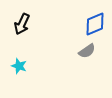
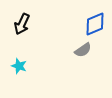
gray semicircle: moved 4 px left, 1 px up
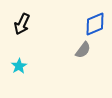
gray semicircle: rotated 18 degrees counterclockwise
cyan star: rotated 21 degrees clockwise
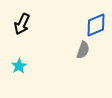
blue diamond: moved 1 px right, 1 px down
gray semicircle: rotated 18 degrees counterclockwise
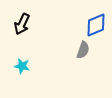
cyan star: moved 3 px right; rotated 28 degrees counterclockwise
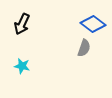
blue diamond: moved 3 px left, 1 px up; rotated 60 degrees clockwise
gray semicircle: moved 1 px right, 2 px up
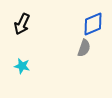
blue diamond: rotated 60 degrees counterclockwise
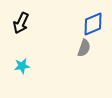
black arrow: moved 1 px left, 1 px up
cyan star: rotated 21 degrees counterclockwise
